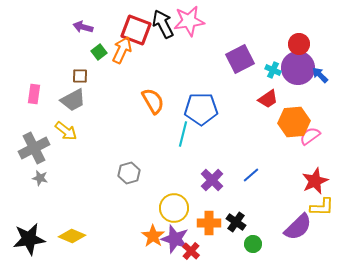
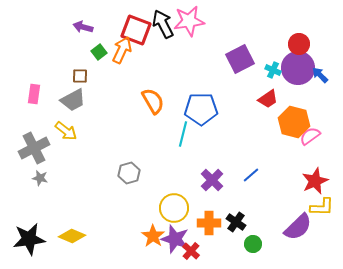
orange hexagon: rotated 20 degrees clockwise
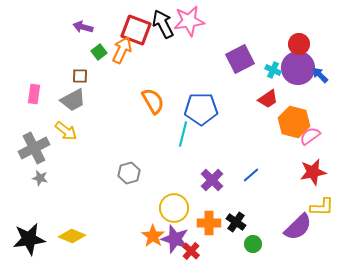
red star: moved 2 px left, 9 px up; rotated 12 degrees clockwise
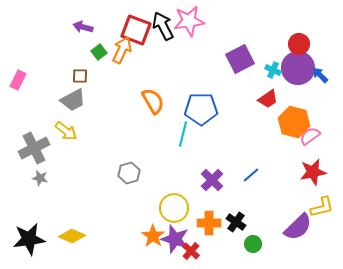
black arrow: moved 2 px down
pink rectangle: moved 16 px left, 14 px up; rotated 18 degrees clockwise
yellow L-shape: rotated 15 degrees counterclockwise
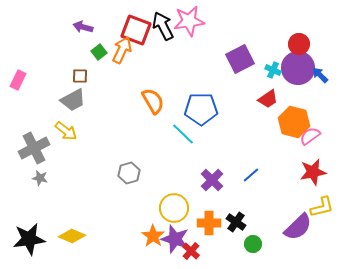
cyan line: rotated 60 degrees counterclockwise
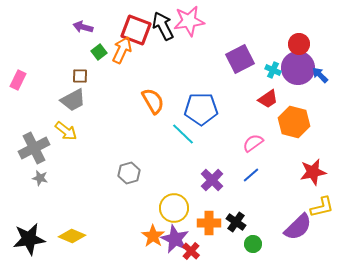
pink semicircle: moved 57 px left, 7 px down
purple star: rotated 8 degrees clockwise
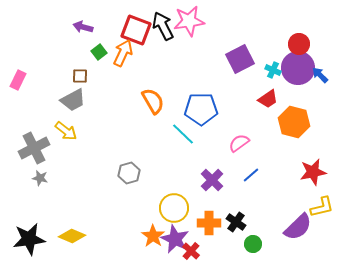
orange arrow: moved 1 px right, 3 px down
pink semicircle: moved 14 px left
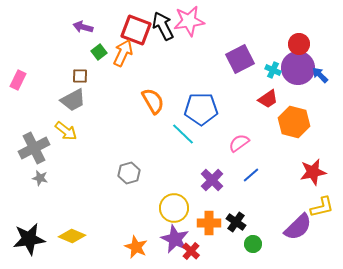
orange star: moved 17 px left, 11 px down; rotated 10 degrees counterclockwise
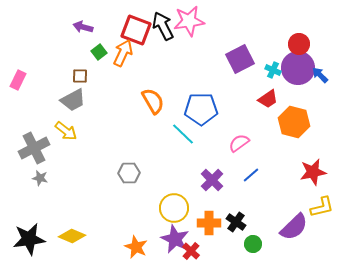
gray hexagon: rotated 15 degrees clockwise
purple semicircle: moved 4 px left
